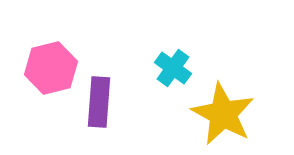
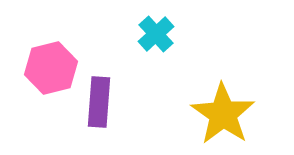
cyan cross: moved 17 px left, 34 px up; rotated 12 degrees clockwise
yellow star: rotated 6 degrees clockwise
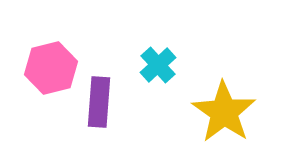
cyan cross: moved 2 px right, 31 px down
yellow star: moved 1 px right, 2 px up
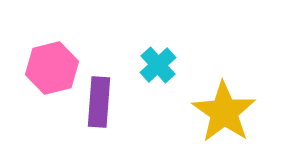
pink hexagon: moved 1 px right
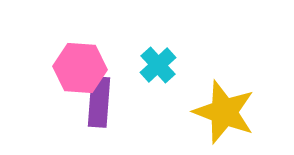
pink hexagon: moved 28 px right; rotated 18 degrees clockwise
yellow star: rotated 14 degrees counterclockwise
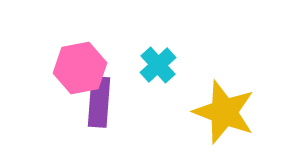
pink hexagon: rotated 15 degrees counterclockwise
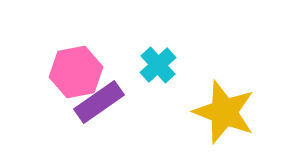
pink hexagon: moved 4 px left, 4 px down
purple rectangle: rotated 51 degrees clockwise
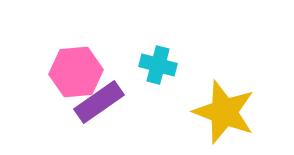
cyan cross: rotated 33 degrees counterclockwise
pink hexagon: rotated 6 degrees clockwise
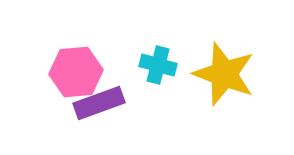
purple rectangle: moved 1 px down; rotated 15 degrees clockwise
yellow star: moved 38 px up
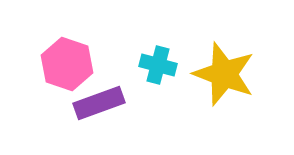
pink hexagon: moved 9 px left, 8 px up; rotated 24 degrees clockwise
